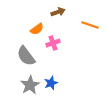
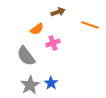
blue star: rotated 16 degrees counterclockwise
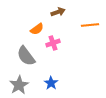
orange line: rotated 24 degrees counterclockwise
gray star: moved 11 px left
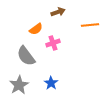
orange semicircle: moved 1 px left
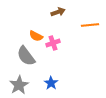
orange semicircle: moved 7 px down; rotated 64 degrees clockwise
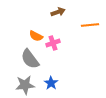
gray semicircle: moved 4 px right, 3 px down
gray star: moved 6 px right; rotated 24 degrees clockwise
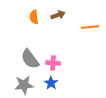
brown arrow: moved 3 px down
orange line: moved 2 px down
orange semicircle: moved 2 px left, 19 px up; rotated 56 degrees clockwise
pink cross: moved 20 px down; rotated 24 degrees clockwise
gray star: moved 1 px left
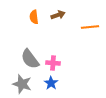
gray star: moved 2 px left, 1 px up; rotated 24 degrees clockwise
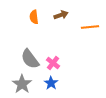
brown arrow: moved 3 px right
pink cross: rotated 32 degrees clockwise
gray star: rotated 18 degrees clockwise
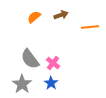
orange semicircle: rotated 56 degrees clockwise
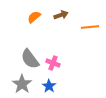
pink cross: rotated 16 degrees counterclockwise
blue star: moved 2 px left, 3 px down
